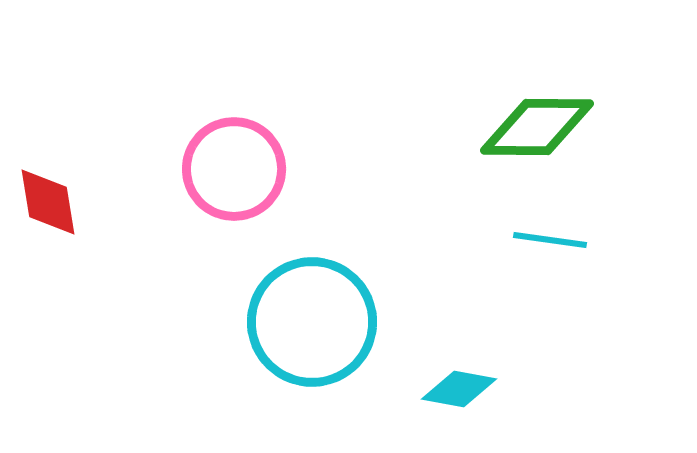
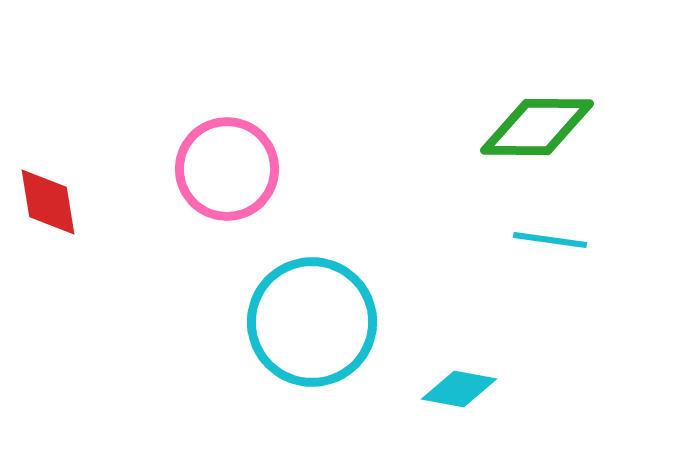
pink circle: moved 7 px left
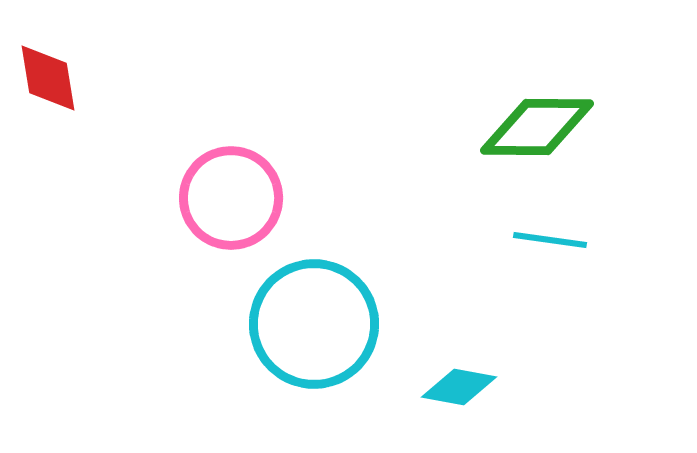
pink circle: moved 4 px right, 29 px down
red diamond: moved 124 px up
cyan circle: moved 2 px right, 2 px down
cyan diamond: moved 2 px up
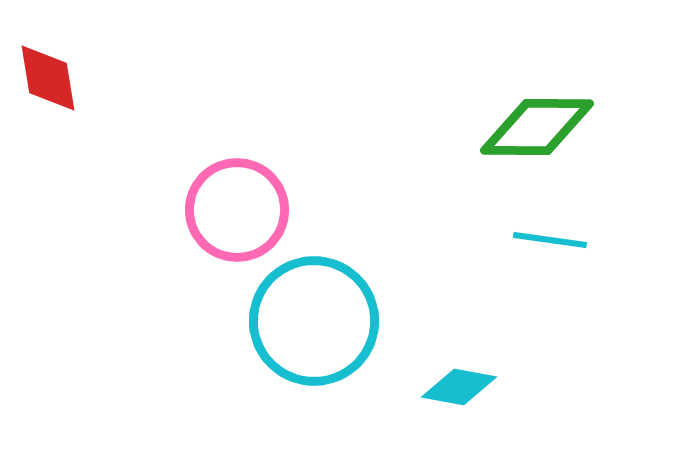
pink circle: moved 6 px right, 12 px down
cyan circle: moved 3 px up
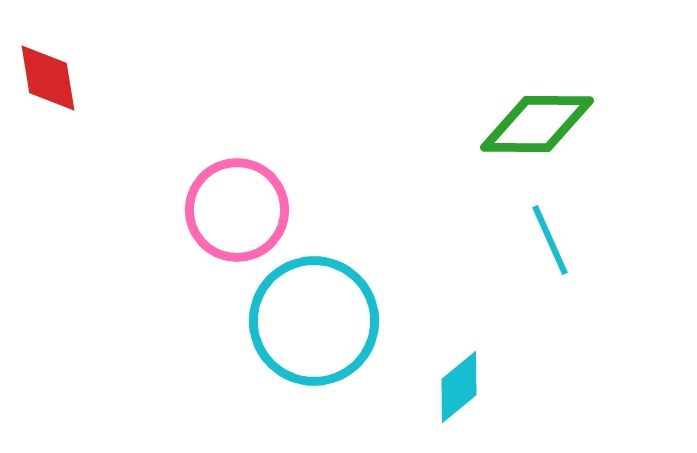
green diamond: moved 3 px up
cyan line: rotated 58 degrees clockwise
cyan diamond: rotated 50 degrees counterclockwise
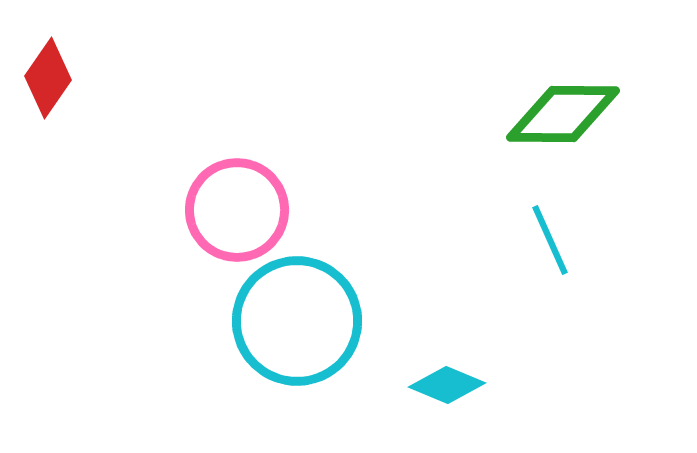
red diamond: rotated 44 degrees clockwise
green diamond: moved 26 px right, 10 px up
cyan circle: moved 17 px left
cyan diamond: moved 12 px left, 2 px up; rotated 62 degrees clockwise
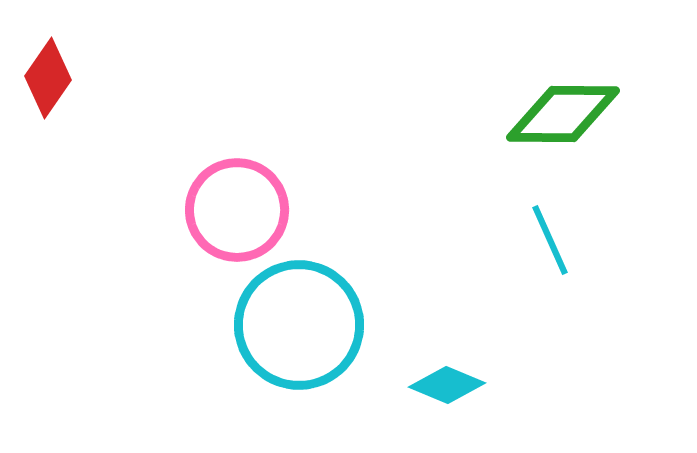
cyan circle: moved 2 px right, 4 px down
